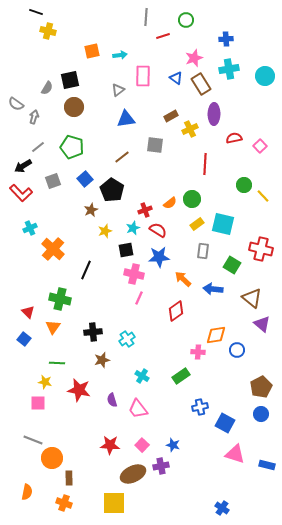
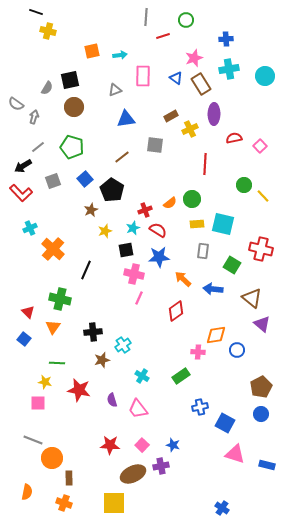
gray triangle at (118, 90): moved 3 px left; rotated 16 degrees clockwise
yellow rectangle at (197, 224): rotated 32 degrees clockwise
cyan cross at (127, 339): moved 4 px left, 6 px down
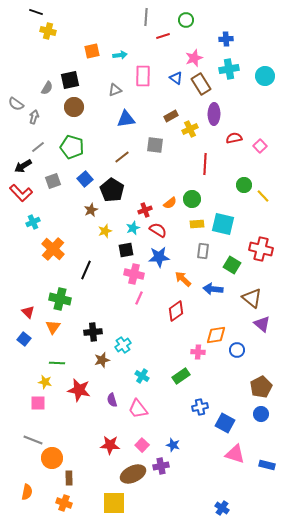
cyan cross at (30, 228): moved 3 px right, 6 px up
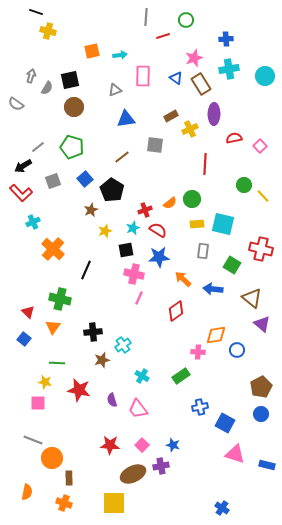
gray arrow at (34, 117): moved 3 px left, 41 px up
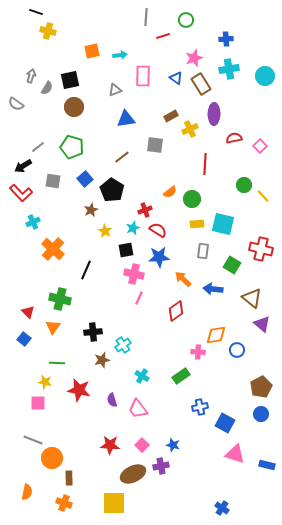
gray square at (53, 181): rotated 28 degrees clockwise
orange semicircle at (170, 203): moved 11 px up
yellow star at (105, 231): rotated 24 degrees counterclockwise
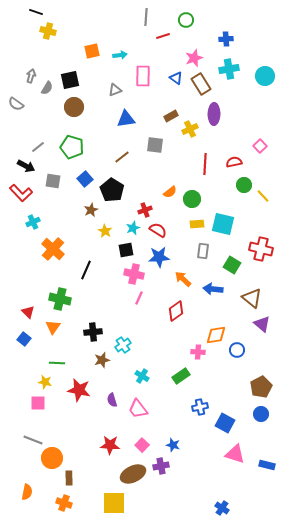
red semicircle at (234, 138): moved 24 px down
black arrow at (23, 166): moved 3 px right; rotated 120 degrees counterclockwise
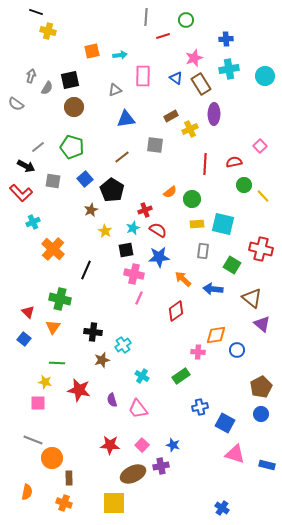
black cross at (93, 332): rotated 12 degrees clockwise
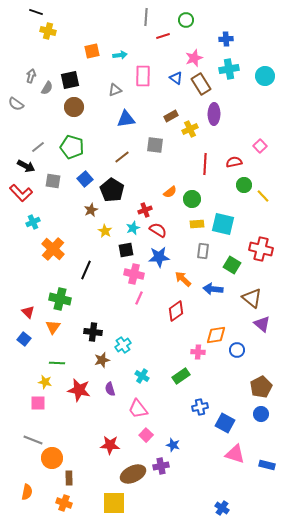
purple semicircle at (112, 400): moved 2 px left, 11 px up
pink square at (142, 445): moved 4 px right, 10 px up
